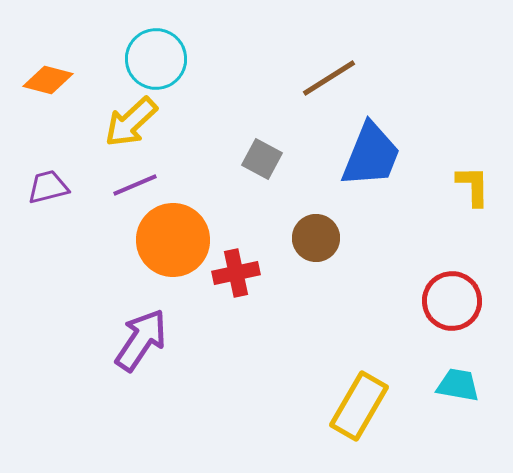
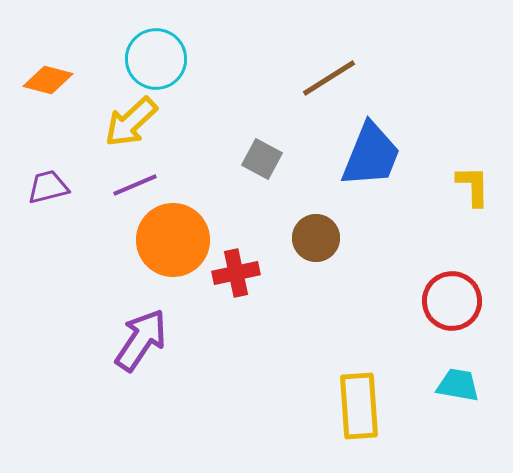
yellow rectangle: rotated 34 degrees counterclockwise
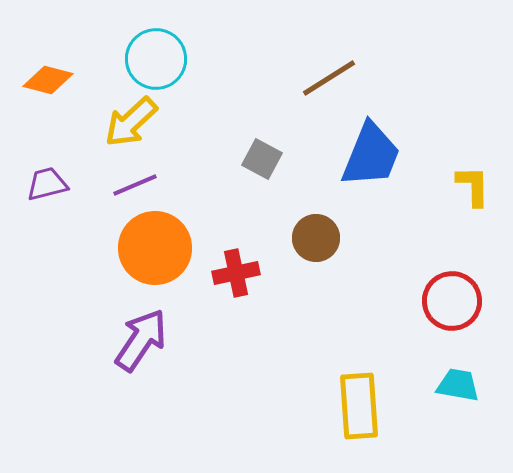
purple trapezoid: moved 1 px left, 3 px up
orange circle: moved 18 px left, 8 px down
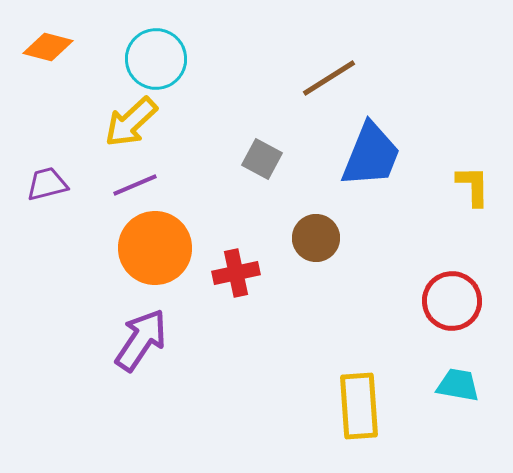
orange diamond: moved 33 px up
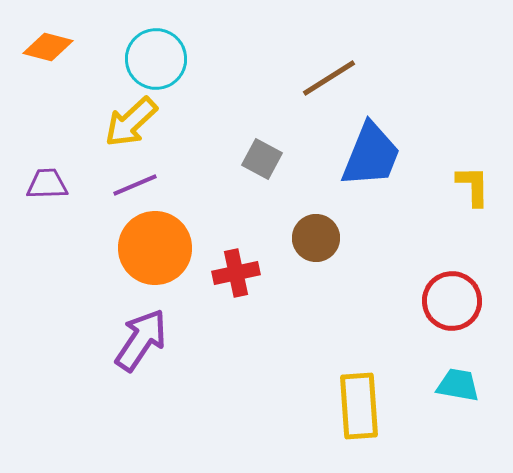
purple trapezoid: rotated 12 degrees clockwise
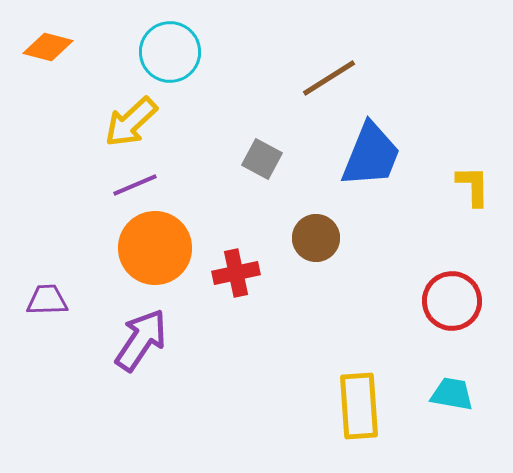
cyan circle: moved 14 px right, 7 px up
purple trapezoid: moved 116 px down
cyan trapezoid: moved 6 px left, 9 px down
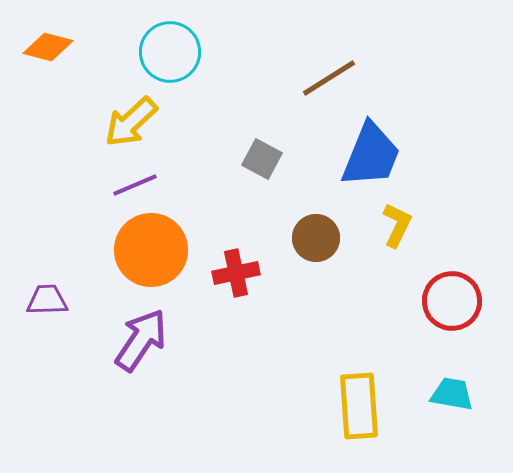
yellow L-shape: moved 76 px left, 39 px down; rotated 27 degrees clockwise
orange circle: moved 4 px left, 2 px down
